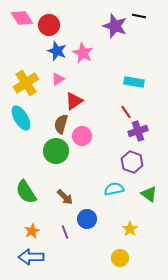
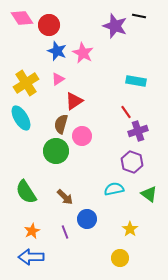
cyan rectangle: moved 2 px right, 1 px up
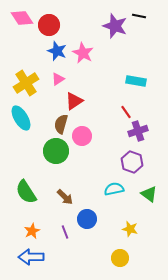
yellow star: rotated 21 degrees counterclockwise
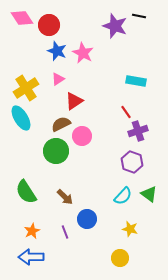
yellow cross: moved 5 px down
brown semicircle: rotated 48 degrees clockwise
cyan semicircle: moved 9 px right, 7 px down; rotated 144 degrees clockwise
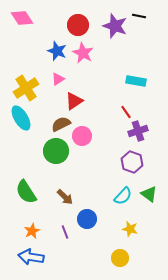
red circle: moved 29 px right
blue arrow: rotated 10 degrees clockwise
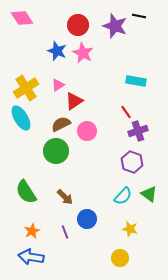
pink triangle: moved 6 px down
pink circle: moved 5 px right, 5 px up
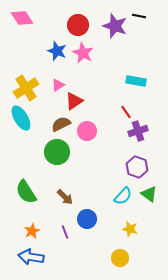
green circle: moved 1 px right, 1 px down
purple hexagon: moved 5 px right, 5 px down
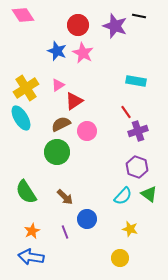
pink diamond: moved 1 px right, 3 px up
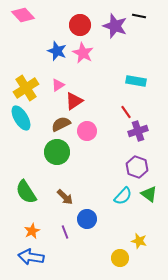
pink diamond: rotated 10 degrees counterclockwise
red circle: moved 2 px right
yellow star: moved 9 px right, 12 px down
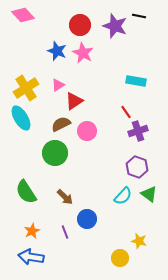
green circle: moved 2 px left, 1 px down
